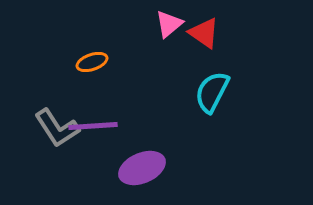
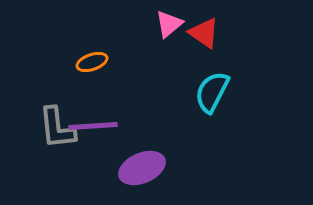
gray L-shape: rotated 27 degrees clockwise
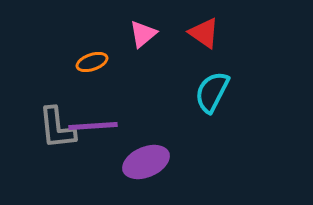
pink triangle: moved 26 px left, 10 px down
purple ellipse: moved 4 px right, 6 px up
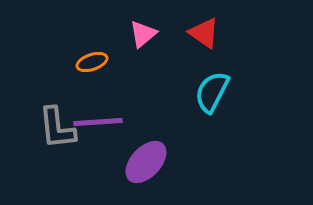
purple line: moved 5 px right, 4 px up
purple ellipse: rotated 24 degrees counterclockwise
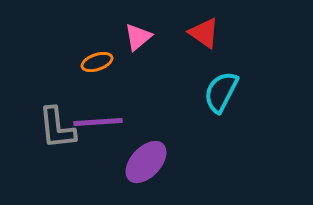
pink triangle: moved 5 px left, 3 px down
orange ellipse: moved 5 px right
cyan semicircle: moved 9 px right
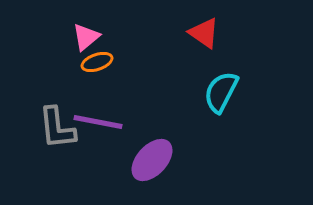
pink triangle: moved 52 px left
purple line: rotated 15 degrees clockwise
purple ellipse: moved 6 px right, 2 px up
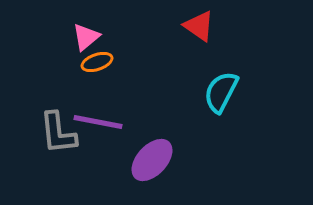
red triangle: moved 5 px left, 7 px up
gray L-shape: moved 1 px right, 5 px down
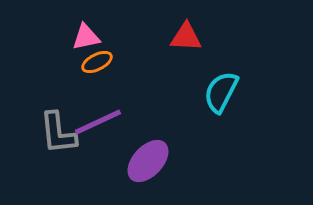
red triangle: moved 13 px left, 11 px down; rotated 32 degrees counterclockwise
pink triangle: rotated 28 degrees clockwise
orange ellipse: rotated 8 degrees counterclockwise
purple line: rotated 36 degrees counterclockwise
purple ellipse: moved 4 px left, 1 px down
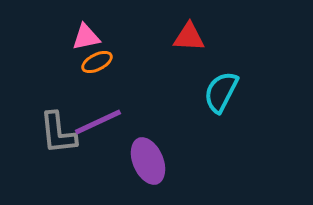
red triangle: moved 3 px right
purple ellipse: rotated 66 degrees counterclockwise
